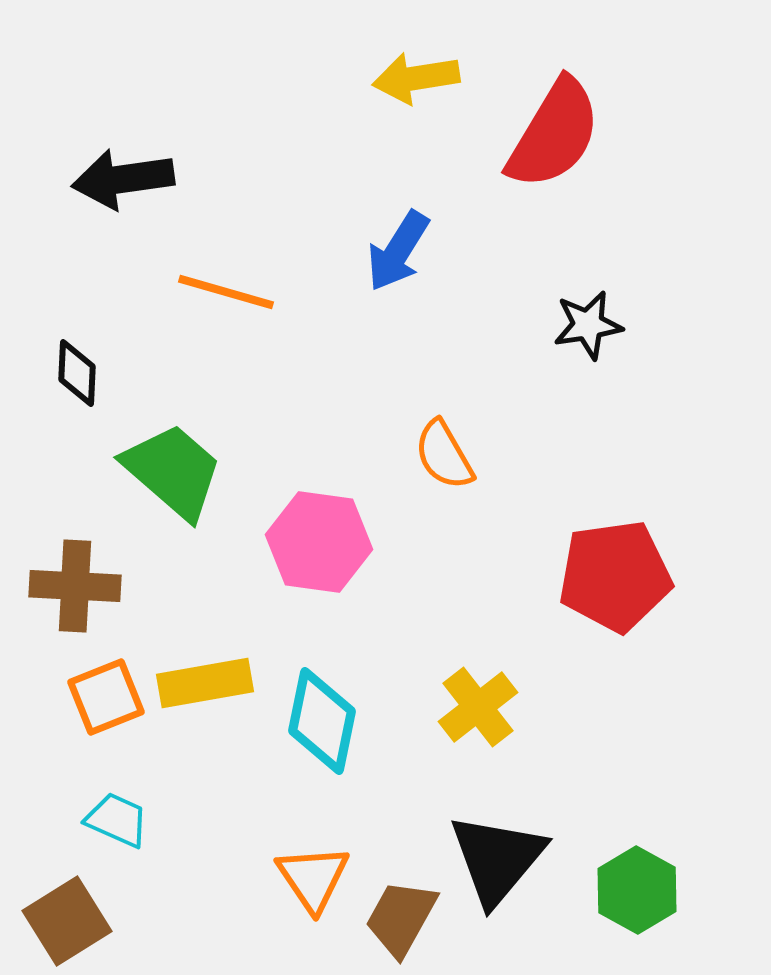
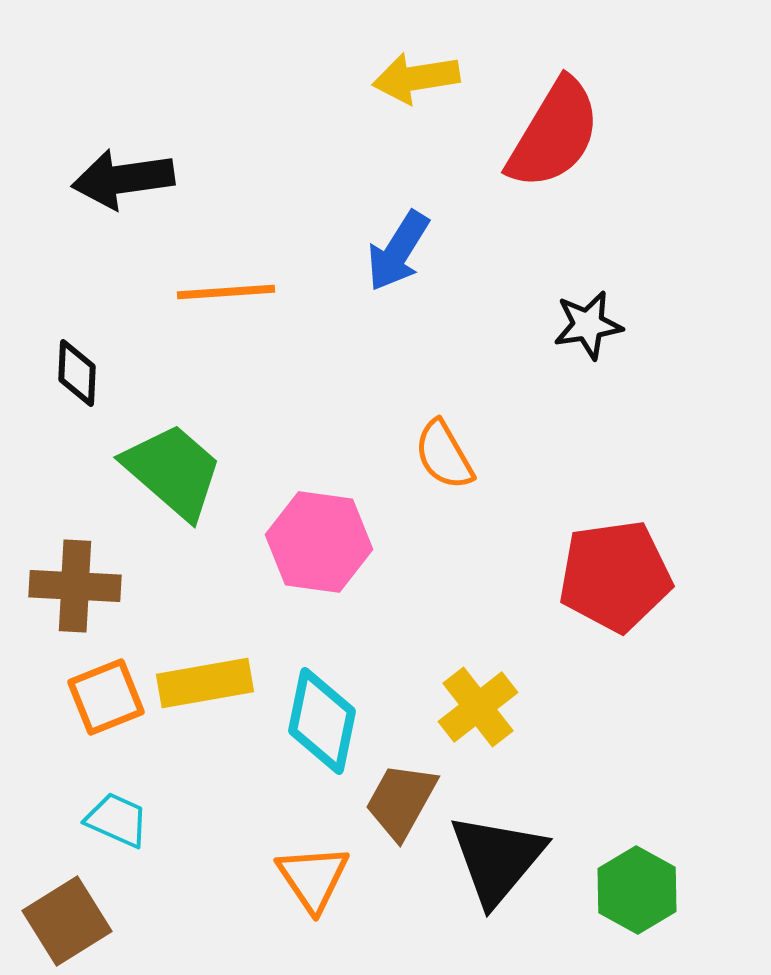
orange line: rotated 20 degrees counterclockwise
brown trapezoid: moved 117 px up
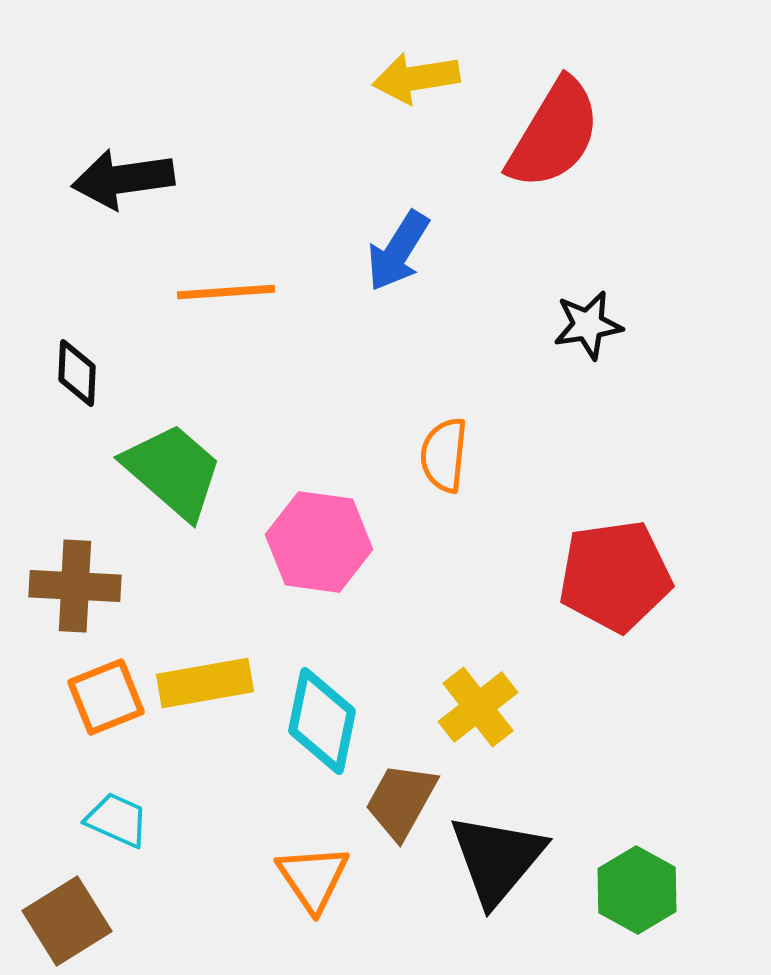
orange semicircle: rotated 36 degrees clockwise
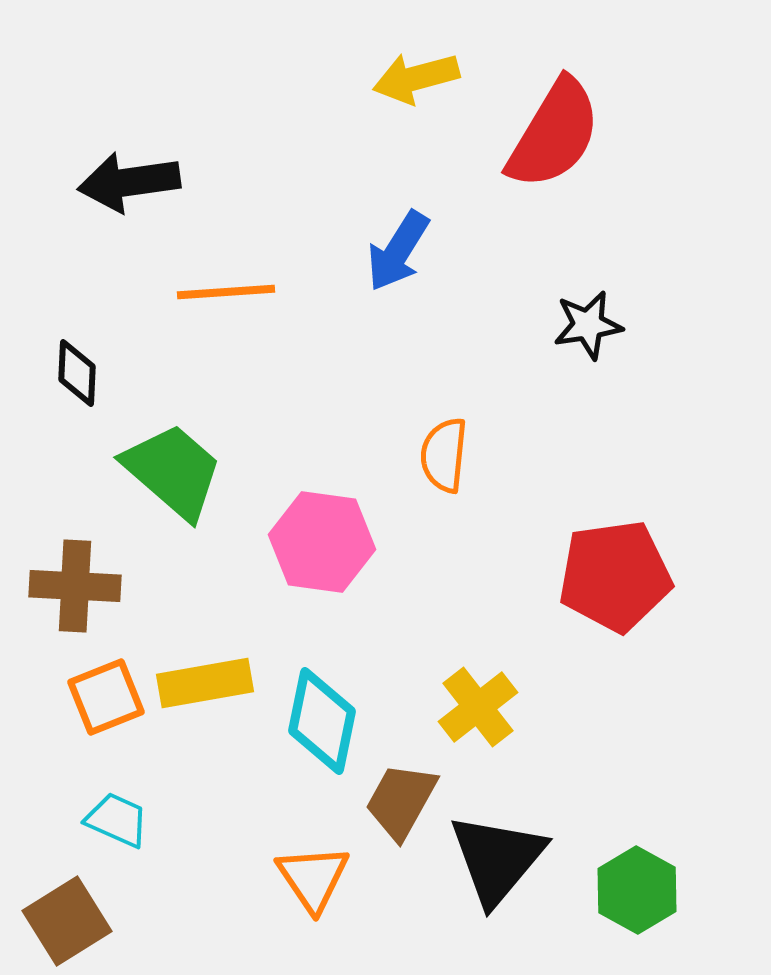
yellow arrow: rotated 6 degrees counterclockwise
black arrow: moved 6 px right, 3 px down
pink hexagon: moved 3 px right
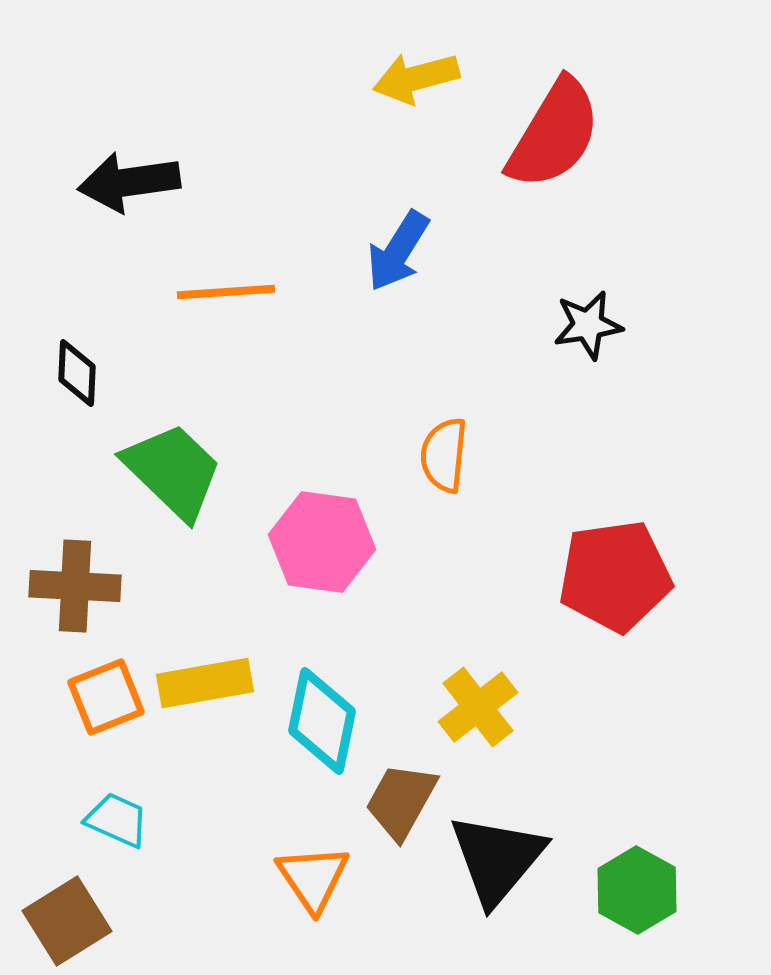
green trapezoid: rotated 3 degrees clockwise
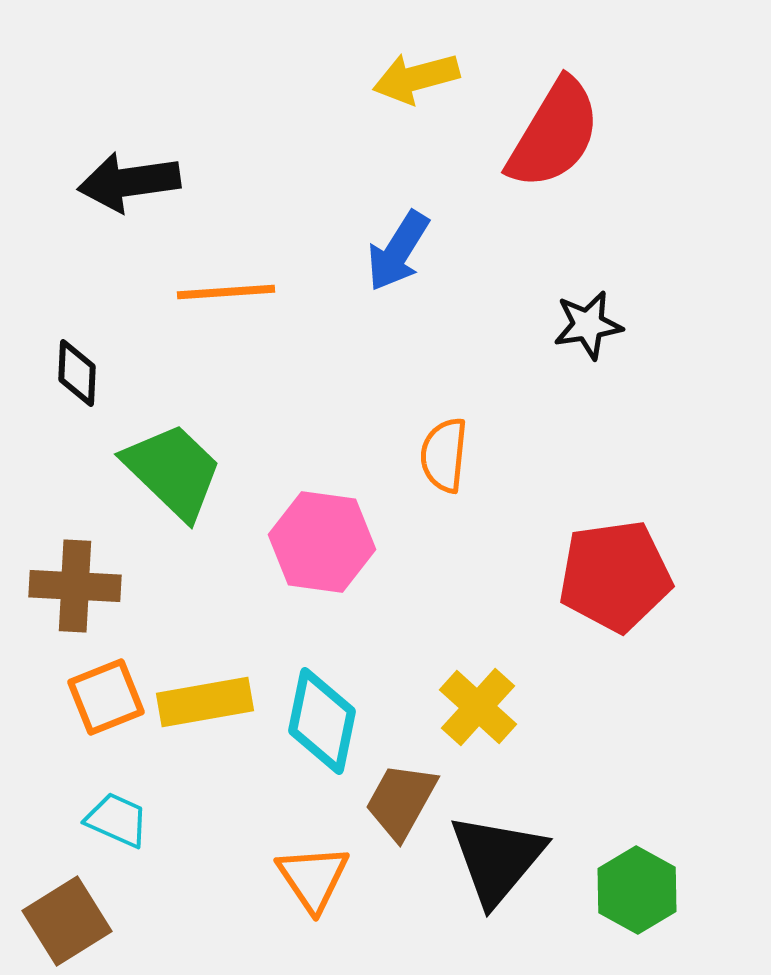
yellow rectangle: moved 19 px down
yellow cross: rotated 10 degrees counterclockwise
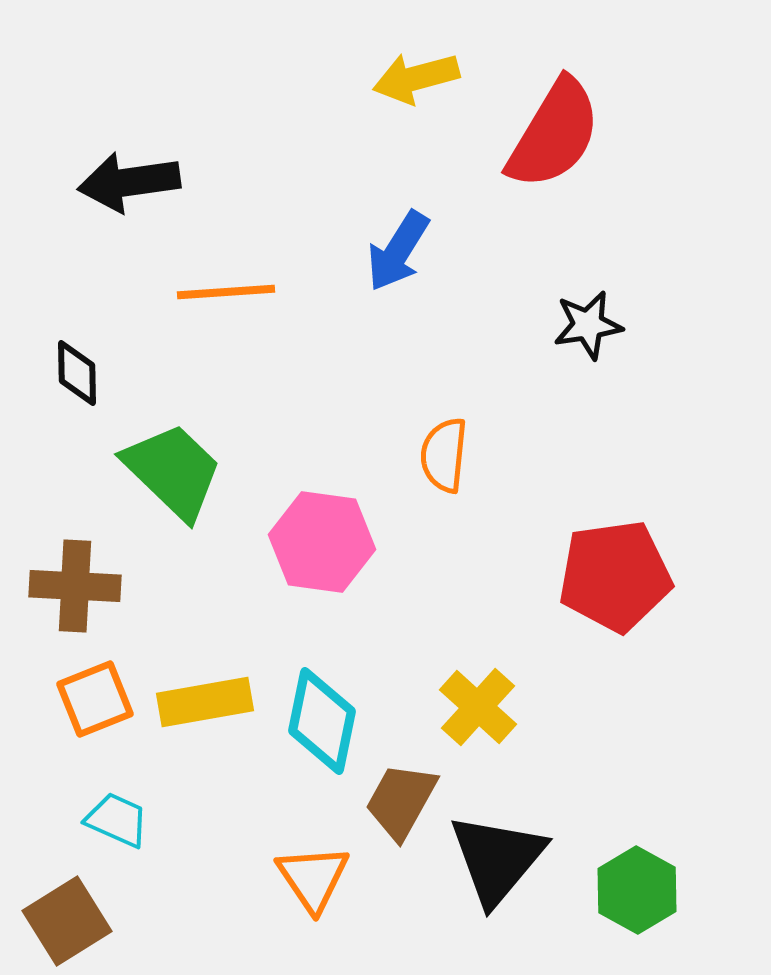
black diamond: rotated 4 degrees counterclockwise
orange square: moved 11 px left, 2 px down
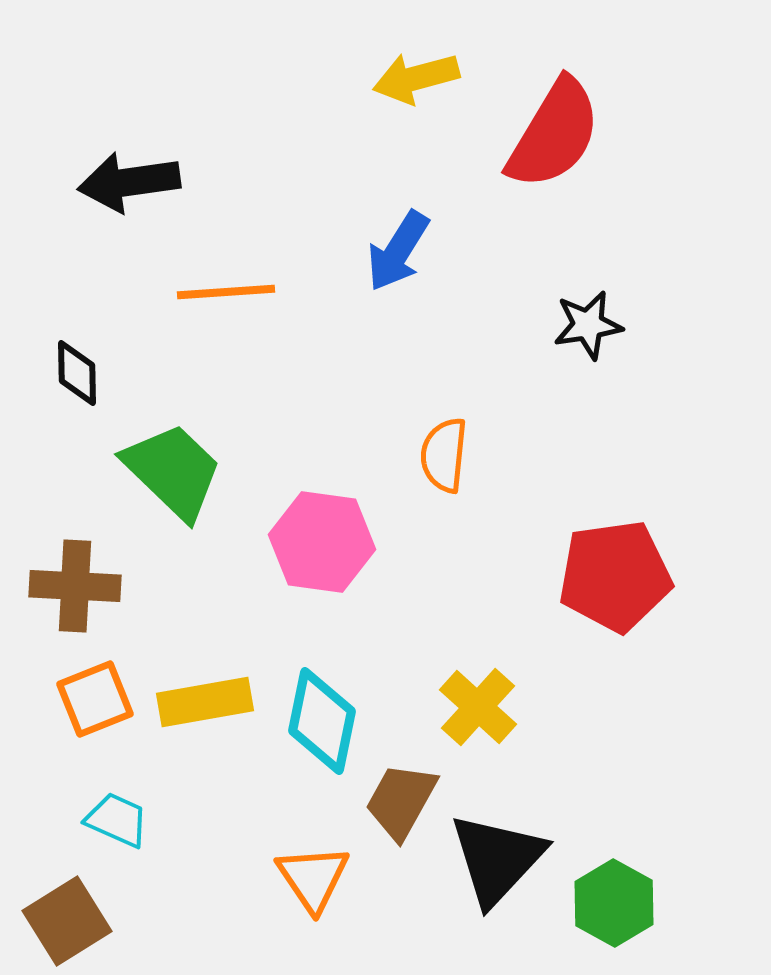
black triangle: rotated 3 degrees clockwise
green hexagon: moved 23 px left, 13 px down
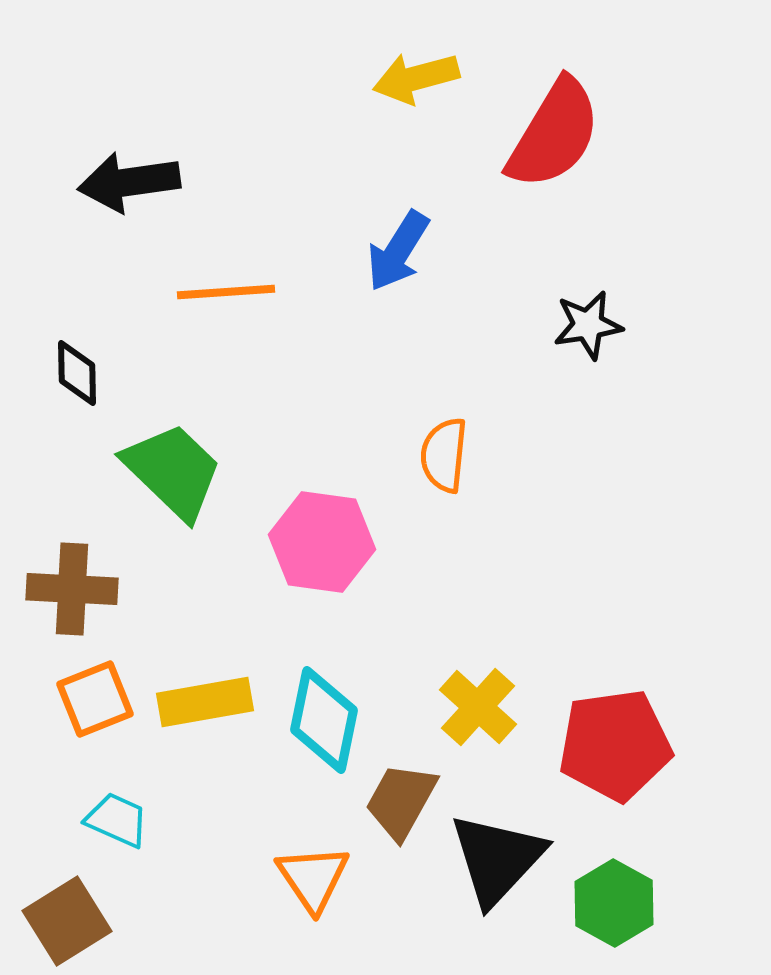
red pentagon: moved 169 px down
brown cross: moved 3 px left, 3 px down
cyan diamond: moved 2 px right, 1 px up
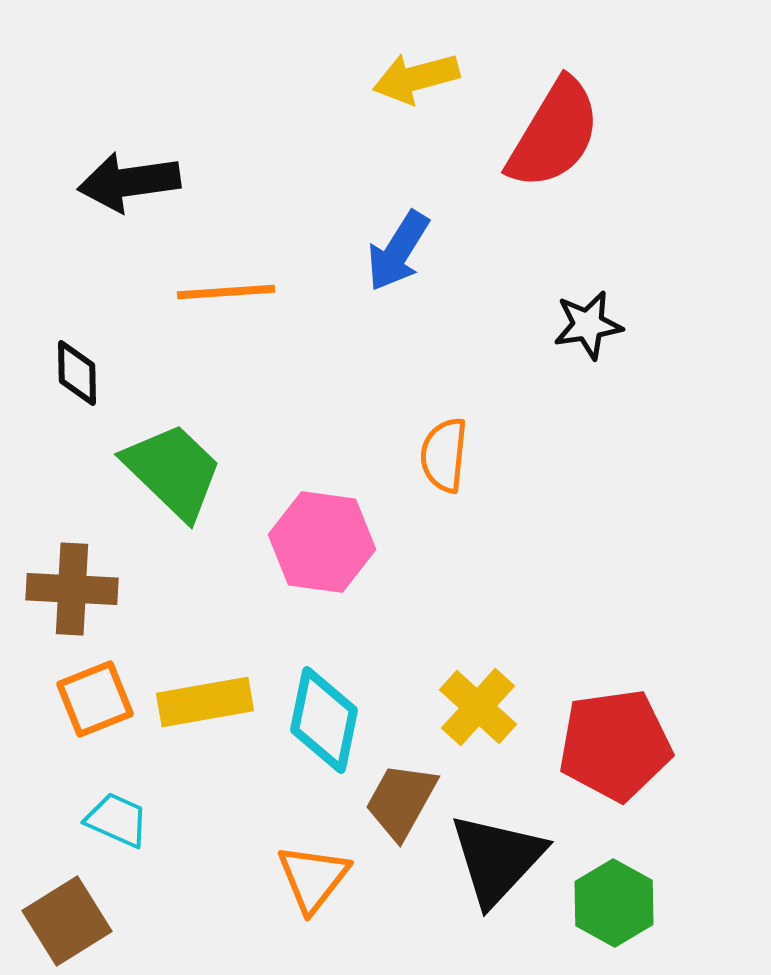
orange triangle: rotated 12 degrees clockwise
